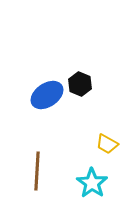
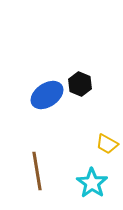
brown line: rotated 12 degrees counterclockwise
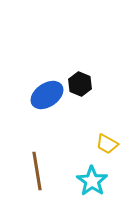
cyan star: moved 2 px up
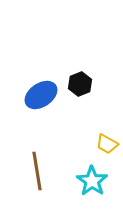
black hexagon: rotated 15 degrees clockwise
blue ellipse: moved 6 px left
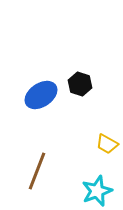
black hexagon: rotated 20 degrees counterclockwise
brown line: rotated 30 degrees clockwise
cyan star: moved 5 px right, 10 px down; rotated 16 degrees clockwise
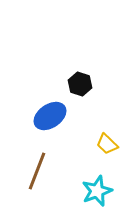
blue ellipse: moved 9 px right, 21 px down
yellow trapezoid: rotated 15 degrees clockwise
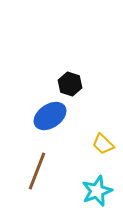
black hexagon: moved 10 px left
yellow trapezoid: moved 4 px left
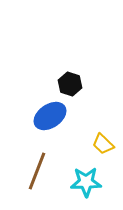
cyan star: moved 11 px left, 9 px up; rotated 20 degrees clockwise
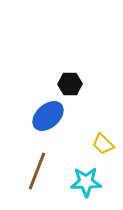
black hexagon: rotated 20 degrees counterclockwise
blue ellipse: moved 2 px left; rotated 8 degrees counterclockwise
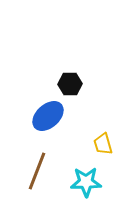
yellow trapezoid: rotated 30 degrees clockwise
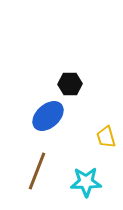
yellow trapezoid: moved 3 px right, 7 px up
